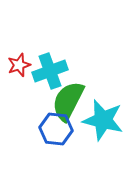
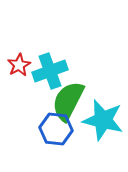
red star: rotated 10 degrees counterclockwise
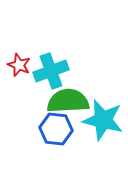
red star: rotated 20 degrees counterclockwise
cyan cross: moved 1 px right
green semicircle: rotated 60 degrees clockwise
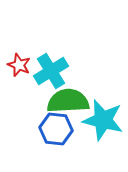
cyan cross: rotated 12 degrees counterclockwise
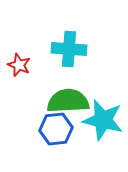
cyan cross: moved 18 px right, 22 px up; rotated 36 degrees clockwise
blue hexagon: rotated 12 degrees counterclockwise
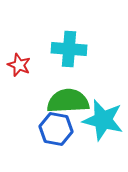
blue hexagon: rotated 16 degrees clockwise
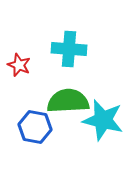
blue hexagon: moved 21 px left, 2 px up
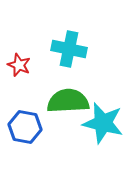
cyan cross: rotated 8 degrees clockwise
cyan star: moved 3 px down
blue hexagon: moved 10 px left
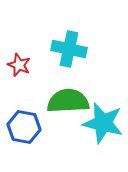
blue hexagon: moved 1 px left
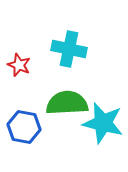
green semicircle: moved 1 px left, 2 px down
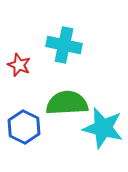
cyan cross: moved 5 px left, 4 px up
cyan star: moved 5 px down
blue hexagon: rotated 16 degrees clockwise
